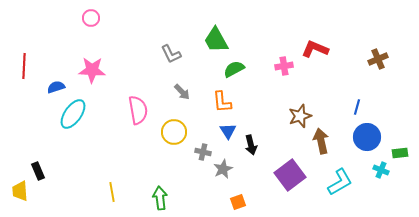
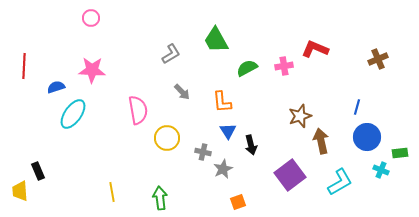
gray L-shape: rotated 95 degrees counterclockwise
green semicircle: moved 13 px right, 1 px up
yellow circle: moved 7 px left, 6 px down
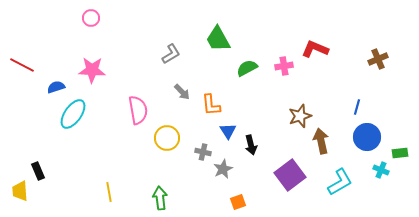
green trapezoid: moved 2 px right, 1 px up
red line: moved 2 px left, 1 px up; rotated 65 degrees counterclockwise
orange L-shape: moved 11 px left, 3 px down
yellow line: moved 3 px left
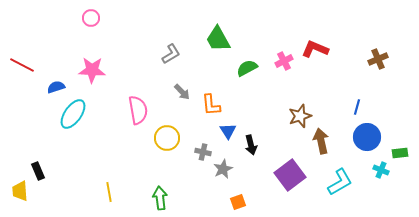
pink cross: moved 5 px up; rotated 18 degrees counterclockwise
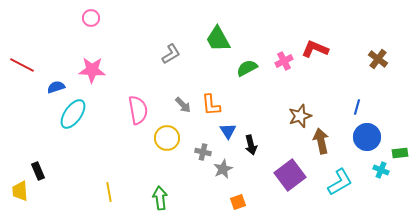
brown cross: rotated 30 degrees counterclockwise
gray arrow: moved 1 px right, 13 px down
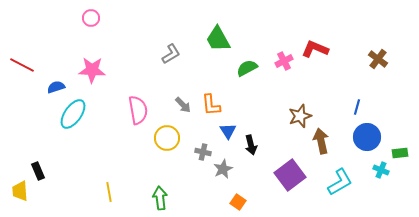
orange square: rotated 35 degrees counterclockwise
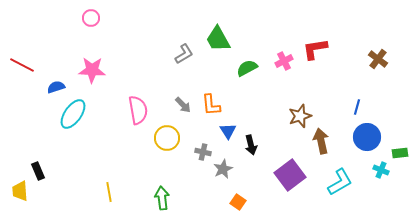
red L-shape: rotated 32 degrees counterclockwise
gray L-shape: moved 13 px right
green arrow: moved 2 px right
